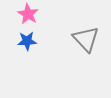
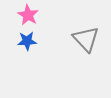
pink star: moved 1 px down
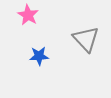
blue star: moved 12 px right, 15 px down
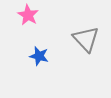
blue star: rotated 18 degrees clockwise
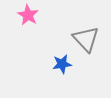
blue star: moved 23 px right, 8 px down; rotated 24 degrees counterclockwise
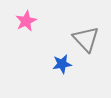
pink star: moved 2 px left, 6 px down; rotated 15 degrees clockwise
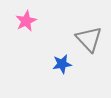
gray triangle: moved 3 px right
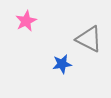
gray triangle: rotated 20 degrees counterclockwise
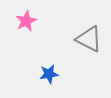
blue star: moved 13 px left, 10 px down
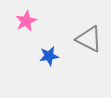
blue star: moved 18 px up
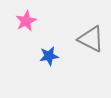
gray triangle: moved 2 px right
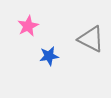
pink star: moved 2 px right, 5 px down
